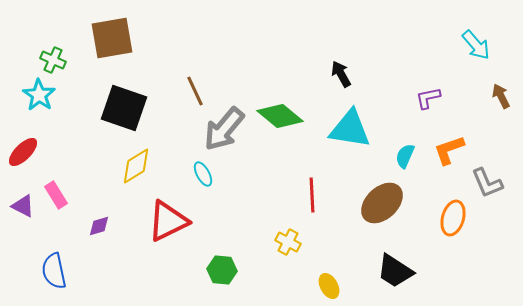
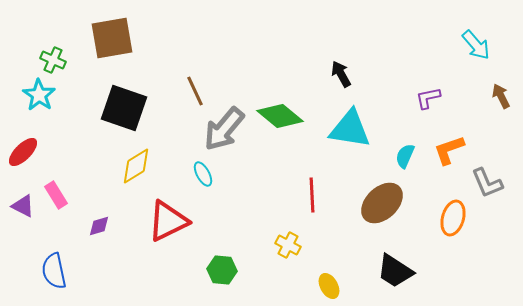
yellow cross: moved 3 px down
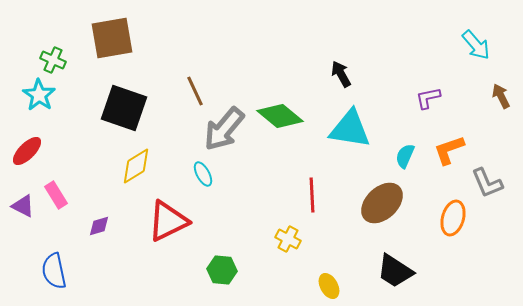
red ellipse: moved 4 px right, 1 px up
yellow cross: moved 6 px up
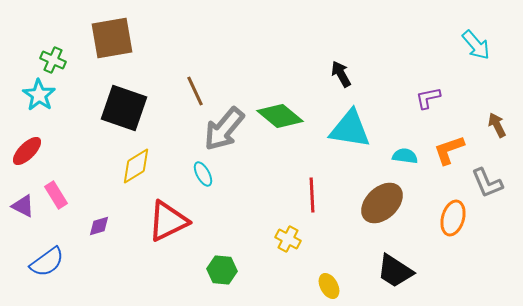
brown arrow: moved 4 px left, 29 px down
cyan semicircle: rotated 75 degrees clockwise
blue semicircle: moved 7 px left, 9 px up; rotated 114 degrees counterclockwise
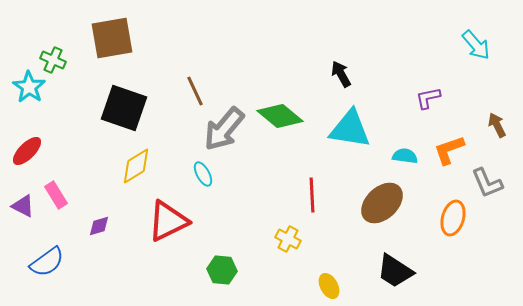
cyan star: moved 10 px left, 8 px up
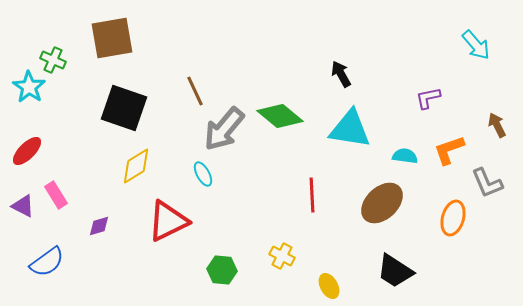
yellow cross: moved 6 px left, 17 px down
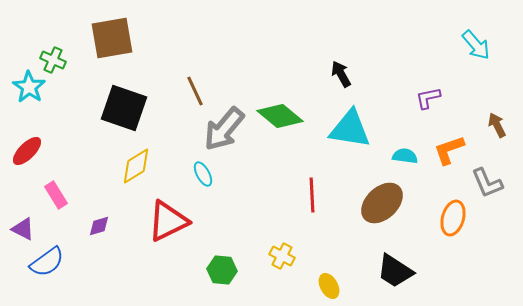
purple triangle: moved 23 px down
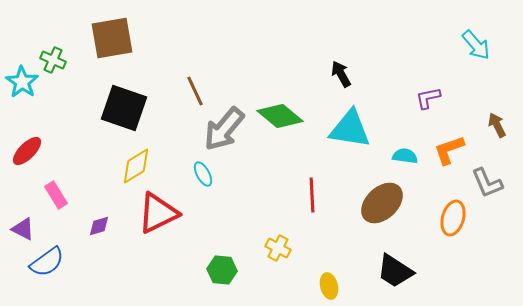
cyan star: moved 7 px left, 5 px up
red triangle: moved 10 px left, 8 px up
yellow cross: moved 4 px left, 8 px up
yellow ellipse: rotated 15 degrees clockwise
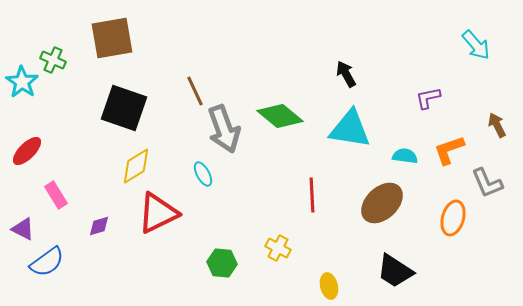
black arrow: moved 5 px right
gray arrow: rotated 60 degrees counterclockwise
green hexagon: moved 7 px up
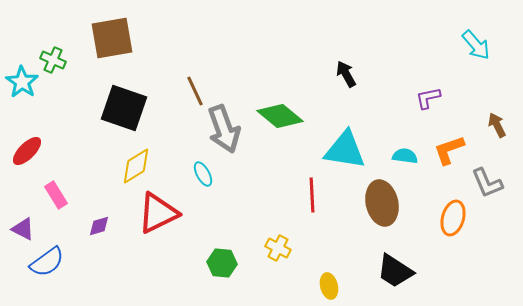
cyan triangle: moved 5 px left, 21 px down
brown ellipse: rotated 60 degrees counterclockwise
